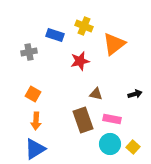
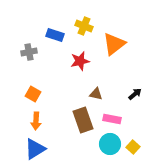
black arrow: rotated 24 degrees counterclockwise
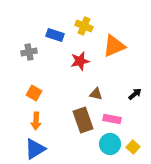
orange triangle: moved 2 px down; rotated 15 degrees clockwise
orange square: moved 1 px right, 1 px up
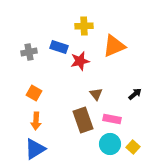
yellow cross: rotated 24 degrees counterclockwise
blue rectangle: moved 4 px right, 12 px down
brown triangle: rotated 40 degrees clockwise
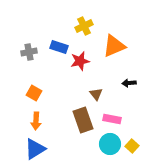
yellow cross: rotated 24 degrees counterclockwise
black arrow: moved 6 px left, 11 px up; rotated 144 degrees counterclockwise
yellow square: moved 1 px left, 1 px up
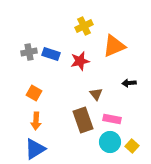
blue rectangle: moved 8 px left, 7 px down
cyan circle: moved 2 px up
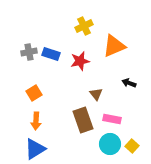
black arrow: rotated 24 degrees clockwise
orange square: rotated 28 degrees clockwise
cyan circle: moved 2 px down
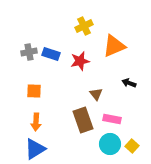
orange square: moved 2 px up; rotated 35 degrees clockwise
orange arrow: moved 1 px down
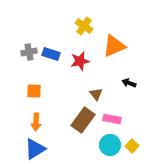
yellow cross: rotated 30 degrees counterclockwise
brown rectangle: rotated 55 degrees clockwise
cyan circle: moved 1 px down
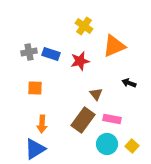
orange square: moved 1 px right, 3 px up
orange arrow: moved 6 px right, 2 px down
cyan circle: moved 3 px left, 1 px up
